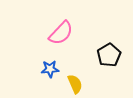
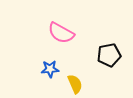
pink semicircle: rotated 76 degrees clockwise
black pentagon: rotated 20 degrees clockwise
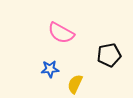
yellow semicircle: rotated 132 degrees counterclockwise
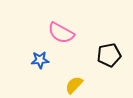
blue star: moved 10 px left, 9 px up
yellow semicircle: moved 1 px left, 1 px down; rotated 18 degrees clockwise
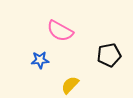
pink semicircle: moved 1 px left, 2 px up
yellow semicircle: moved 4 px left
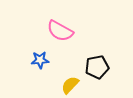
black pentagon: moved 12 px left, 12 px down
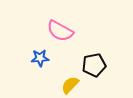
blue star: moved 2 px up
black pentagon: moved 3 px left, 2 px up
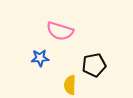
pink semicircle: rotated 12 degrees counterclockwise
yellow semicircle: rotated 42 degrees counterclockwise
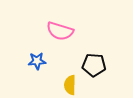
blue star: moved 3 px left, 3 px down
black pentagon: rotated 15 degrees clockwise
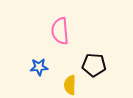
pink semicircle: rotated 68 degrees clockwise
blue star: moved 2 px right, 6 px down
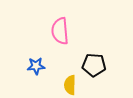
blue star: moved 3 px left, 1 px up
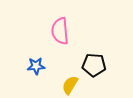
yellow semicircle: rotated 30 degrees clockwise
